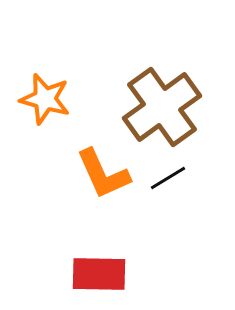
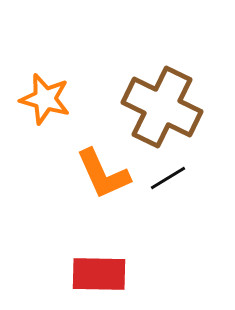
brown cross: rotated 28 degrees counterclockwise
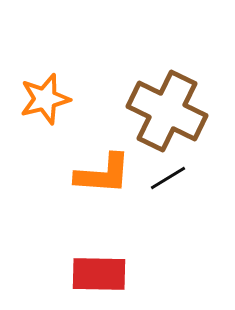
orange star: rotated 30 degrees counterclockwise
brown cross: moved 5 px right, 4 px down
orange L-shape: rotated 62 degrees counterclockwise
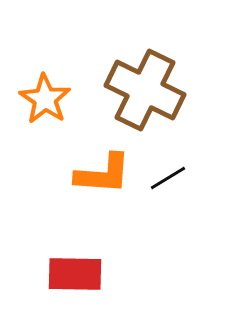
orange star: rotated 24 degrees counterclockwise
brown cross: moved 22 px left, 21 px up
red rectangle: moved 24 px left
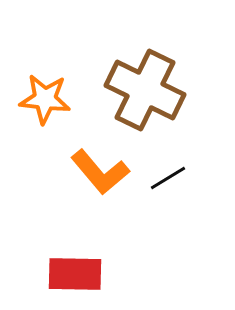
orange star: rotated 27 degrees counterclockwise
orange L-shape: moved 3 px left, 2 px up; rotated 46 degrees clockwise
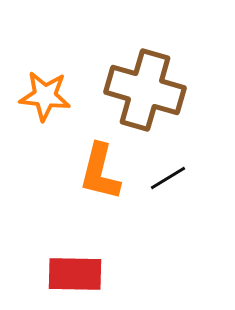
brown cross: rotated 10 degrees counterclockwise
orange star: moved 3 px up
orange L-shape: rotated 54 degrees clockwise
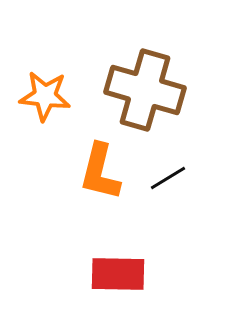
red rectangle: moved 43 px right
